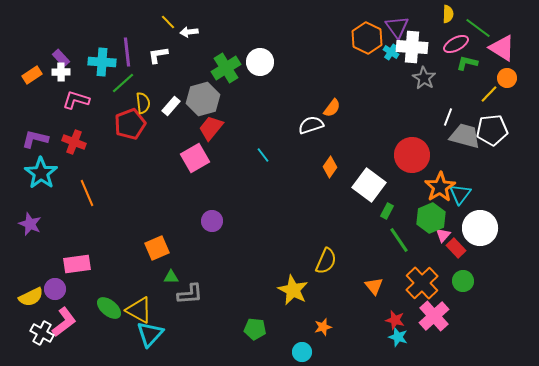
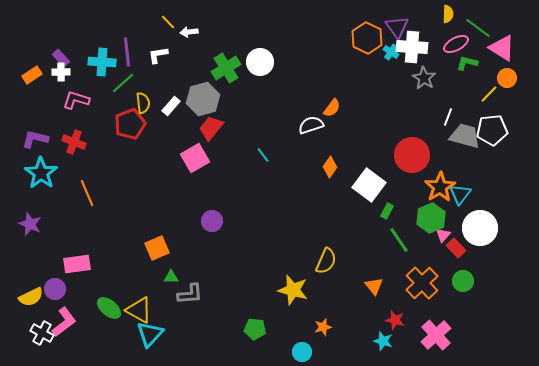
yellow star at (293, 290): rotated 12 degrees counterclockwise
pink cross at (434, 316): moved 2 px right, 19 px down
cyan star at (398, 337): moved 15 px left, 4 px down
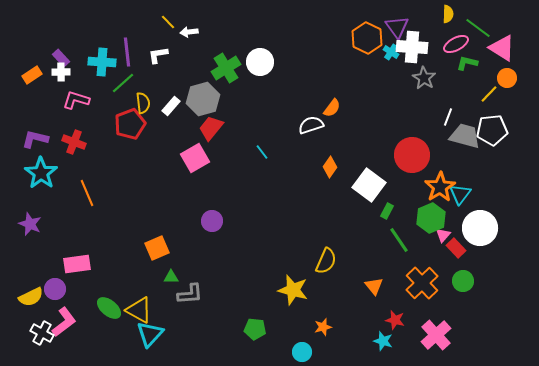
cyan line at (263, 155): moved 1 px left, 3 px up
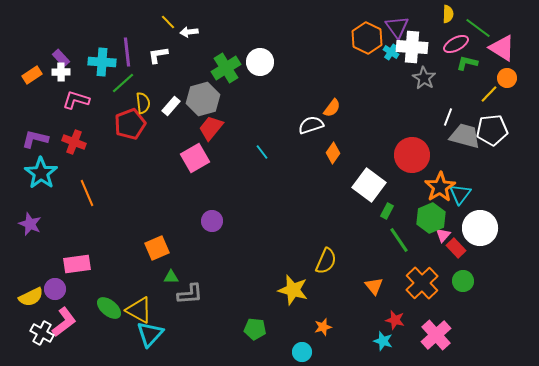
orange diamond at (330, 167): moved 3 px right, 14 px up
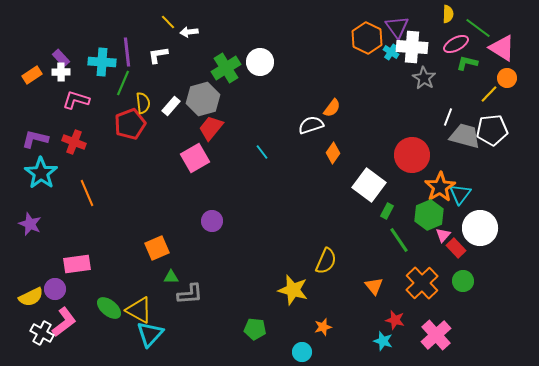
green line at (123, 83): rotated 25 degrees counterclockwise
green hexagon at (431, 218): moved 2 px left, 3 px up
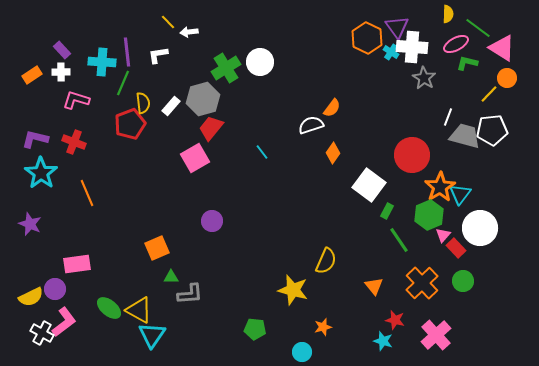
purple rectangle at (61, 58): moved 1 px right, 8 px up
cyan triangle at (150, 334): moved 2 px right, 1 px down; rotated 8 degrees counterclockwise
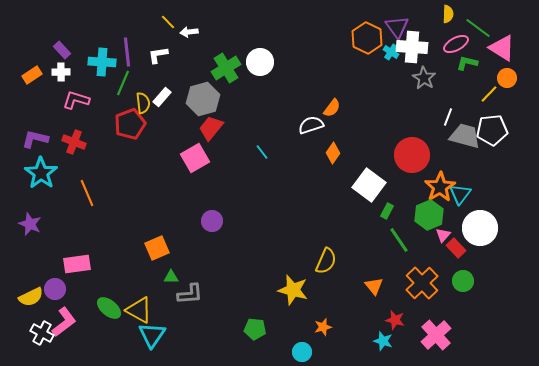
white rectangle at (171, 106): moved 9 px left, 9 px up
